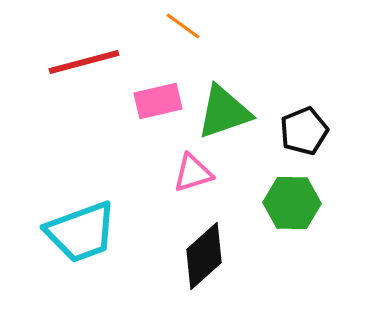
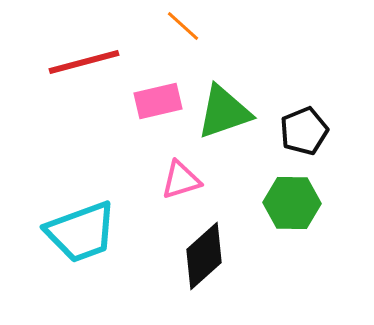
orange line: rotated 6 degrees clockwise
pink triangle: moved 12 px left, 7 px down
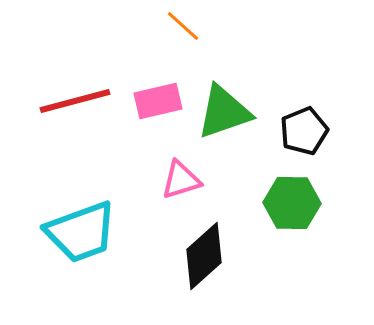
red line: moved 9 px left, 39 px down
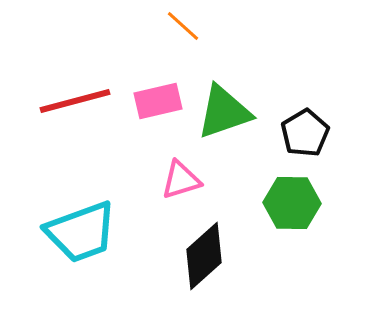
black pentagon: moved 1 px right, 2 px down; rotated 9 degrees counterclockwise
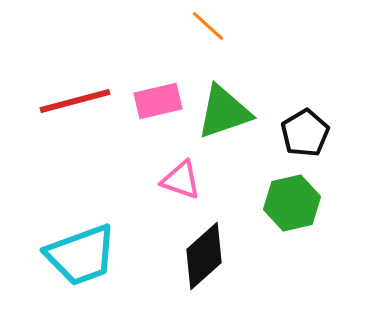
orange line: moved 25 px right
pink triangle: rotated 36 degrees clockwise
green hexagon: rotated 14 degrees counterclockwise
cyan trapezoid: moved 23 px down
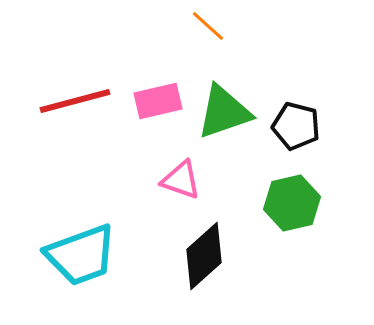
black pentagon: moved 9 px left, 7 px up; rotated 27 degrees counterclockwise
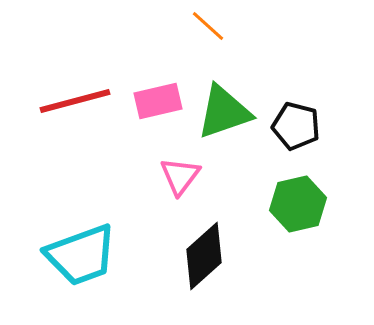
pink triangle: moved 1 px left, 4 px up; rotated 48 degrees clockwise
green hexagon: moved 6 px right, 1 px down
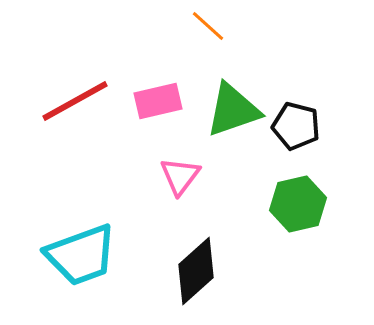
red line: rotated 14 degrees counterclockwise
green triangle: moved 9 px right, 2 px up
black diamond: moved 8 px left, 15 px down
